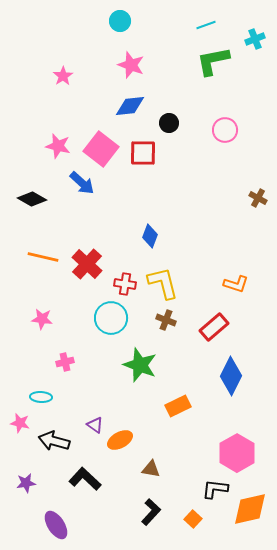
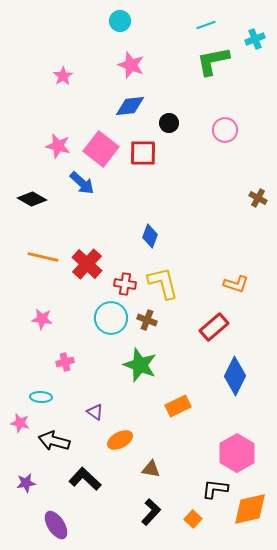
brown cross at (166, 320): moved 19 px left
blue diamond at (231, 376): moved 4 px right
purple triangle at (95, 425): moved 13 px up
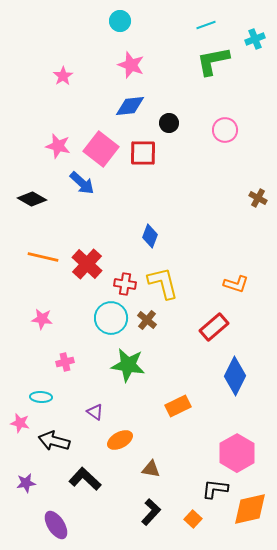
brown cross at (147, 320): rotated 18 degrees clockwise
green star at (140, 365): moved 12 px left; rotated 12 degrees counterclockwise
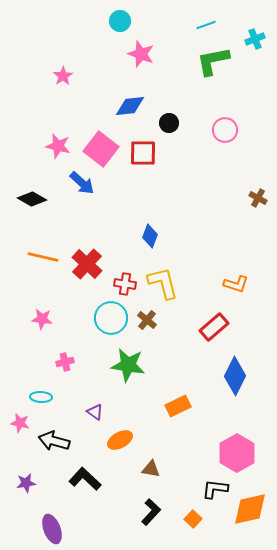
pink star at (131, 65): moved 10 px right, 11 px up
purple ellipse at (56, 525): moved 4 px left, 4 px down; rotated 12 degrees clockwise
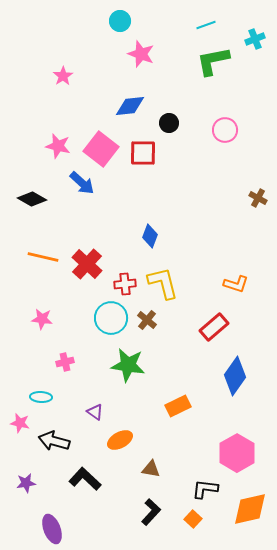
red cross at (125, 284): rotated 15 degrees counterclockwise
blue diamond at (235, 376): rotated 9 degrees clockwise
black L-shape at (215, 489): moved 10 px left
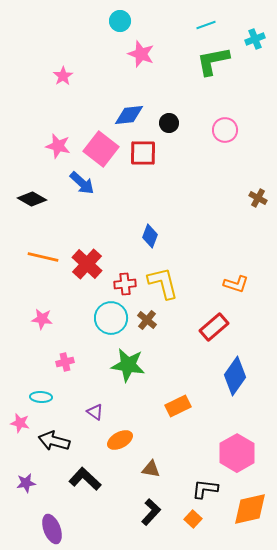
blue diamond at (130, 106): moved 1 px left, 9 px down
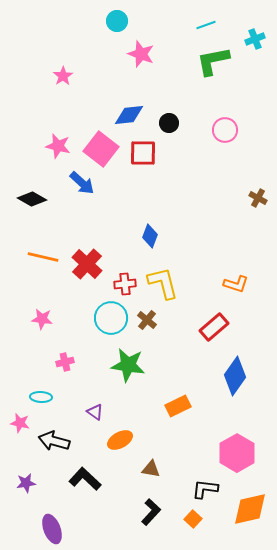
cyan circle at (120, 21): moved 3 px left
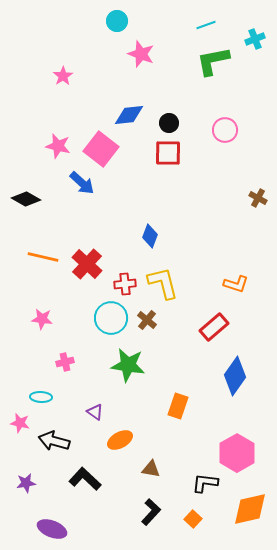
red square at (143, 153): moved 25 px right
black diamond at (32, 199): moved 6 px left
orange rectangle at (178, 406): rotated 45 degrees counterclockwise
black L-shape at (205, 489): moved 6 px up
purple ellipse at (52, 529): rotated 48 degrees counterclockwise
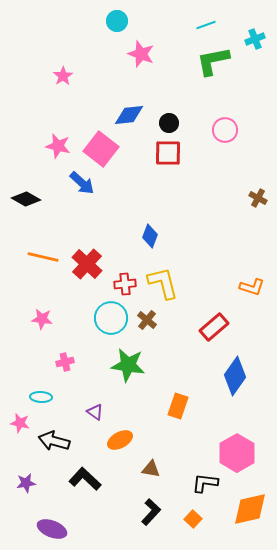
orange L-shape at (236, 284): moved 16 px right, 3 px down
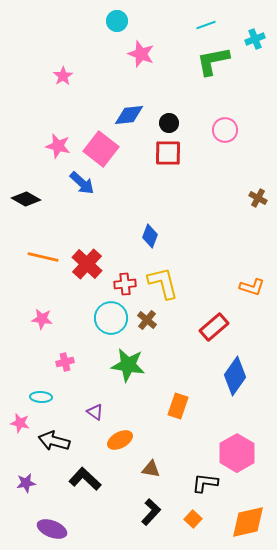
orange diamond at (250, 509): moved 2 px left, 13 px down
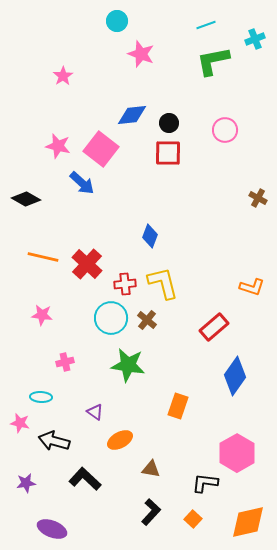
blue diamond at (129, 115): moved 3 px right
pink star at (42, 319): moved 4 px up
